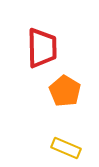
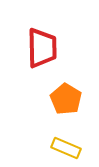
orange pentagon: moved 1 px right, 8 px down
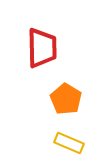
yellow rectangle: moved 3 px right, 5 px up
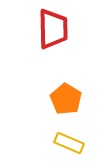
red trapezoid: moved 11 px right, 19 px up
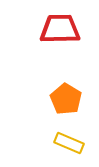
red trapezoid: moved 7 px right; rotated 90 degrees counterclockwise
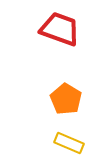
red trapezoid: rotated 21 degrees clockwise
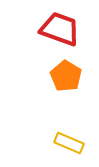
orange pentagon: moved 23 px up
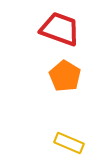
orange pentagon: moved 1 px left
